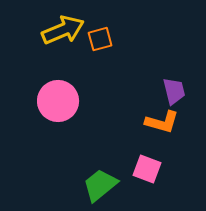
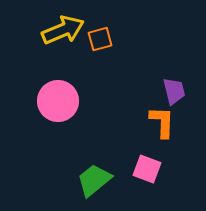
orange L-shape: rotated 104 degrees counterclockwise
green trapezoid: moved 6 px left, 5 px up
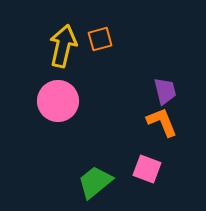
yellow arrow: moved 16 px down; rotated 54 degrees counterclockwise
purple trapezoid: moved 9 px left
orange L-shape: rotated 24 degrees counterclockwise
green trapezoid: moved 1 px right, 2 px down
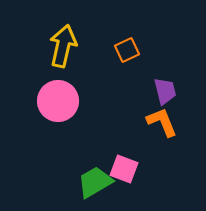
orange square: moved 27 px right, 11 px down; rotated 10 degrees counterclockwise
pink square: moved 23 px left
green trapezoid: rotated 9 degrees clockwise
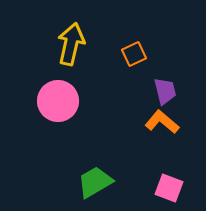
yellow arrow: moved 8 px right, 2 px up
orange square: moved 7 px right, 4 px down
orange L-shape: rotated 28 degrees counterclockwise
pink square: moved 45 px right, 19 px down
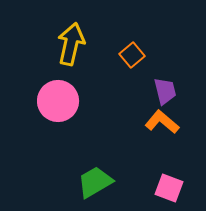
orange square: moved 2 px left, 1 px down; rotated 15 degrees counterclockwise
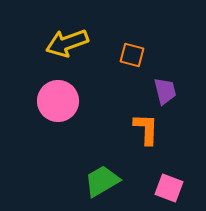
yellow arrow: moved 4 px left, 1 px up; rotated 123 degrees counterclockwise
orange square: rotated 35 degrees counterclockwise
orange L-shape: moved 16 px left, 7 px down; rotated 52 degrees clockwise
green trapezoid: moved 7 px right, 1 px up
